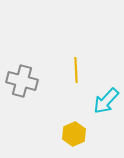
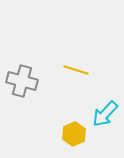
yellow line: rotated 70 degrees counterclockwise
cyan arrow: moved 1 px left, 13 px down
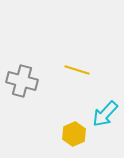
yellow line: moved 1 px right
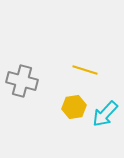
yellow line: moved 8 px right
yellow hexagon: moved 27 px up; rotated 15 degrees clockwise
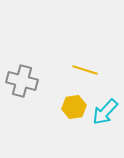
cyan arrow: moved 2 px up
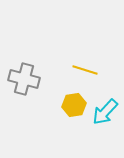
gray cross: moved 2 px right, 2 px up
yellow hexagon: moved 2 px up
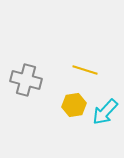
gray cross: moved 2 px right, 1 px down
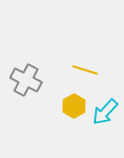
gray cross: rotated 12 degrees clockwise
yellow hexagon: moved 1 px down; rotated 20 degrees counterclockwise
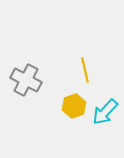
yellow line: rotated 60 degrees clockwise
yellow hexagon: rotated 10 degrees clockwise
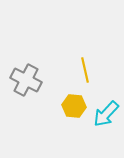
yellow hexagon: rotated 25 degrees clockwise
cyan arrow: moved 1 px right, 2 px down
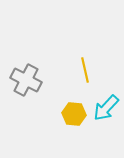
yellow hexagon: moved 8 px down
cyan arrow: moved 6 px up
